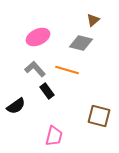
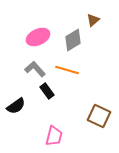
gray diamond: moved 8 px left, 3 px up; rotated 45 degrees counterclockwise
brown square: rotated 10 degrees clockwise
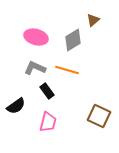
pink ellipse: moved 2 px left; rotated 40 degrees clockwise
gray L-shape: moved 1 px up; rotated 25 degrees counterclockwise
pink trapezoid: moved 6 px left, 14 px up
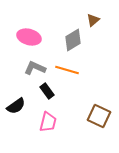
pink ellipse: moved 7 px left
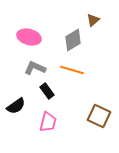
orange line: moved 5 px right
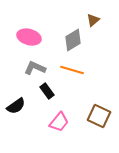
pink trapezoid: moved 11 px right; rotated 25 degrees clockwise
